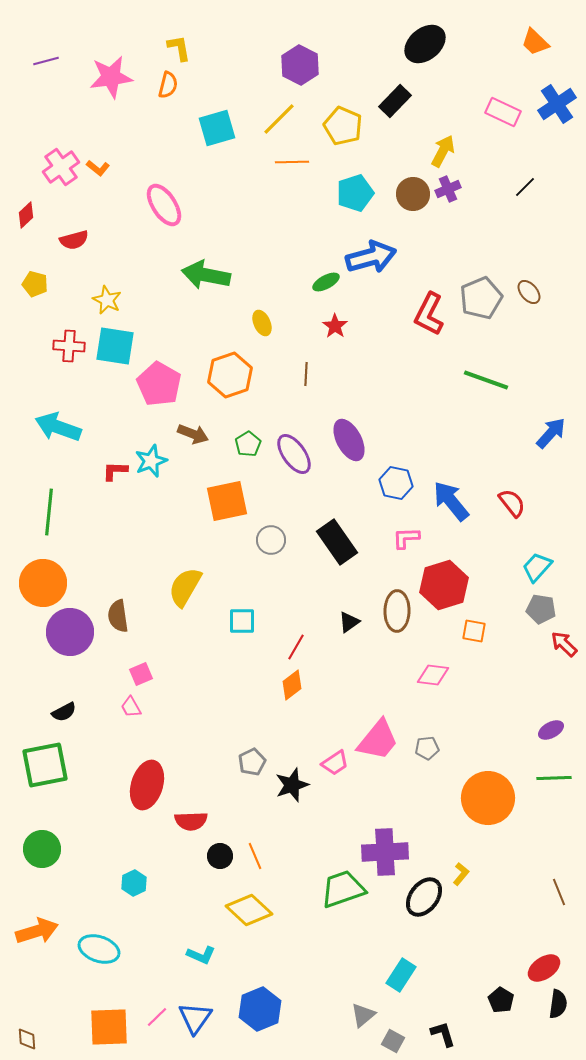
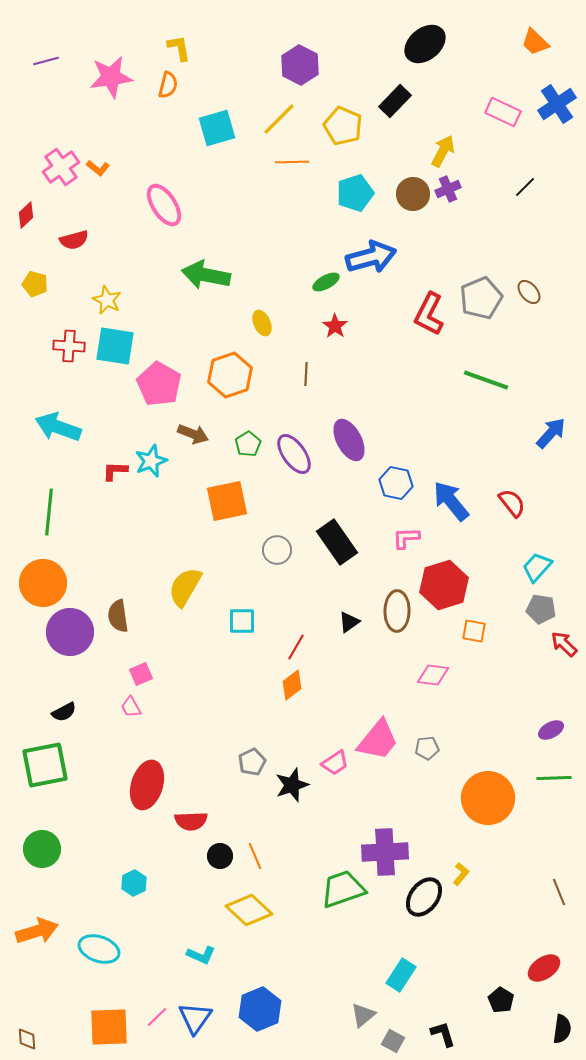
gray circle at (271, 540): moved 6 px right, 10 px down
black semicircle at (558, 1004): moved 4 px right, 25 px down
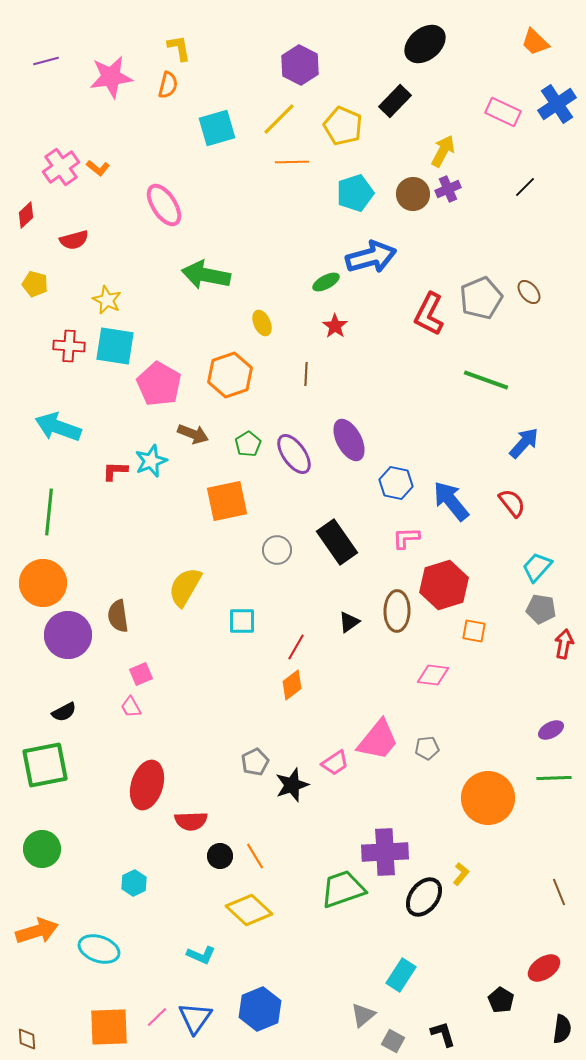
blue arrow at (551, 433): moved 27 px left, 10 px down
purple circle at (70, 632): moved 2 px left, 3 px down
red arrow at (564, 644): rotated 56 degrees clockwise
gray pentagon at (252, 762): moved 3 px right
orange line at (255, 856): rotated 8 degrees counterclockwise
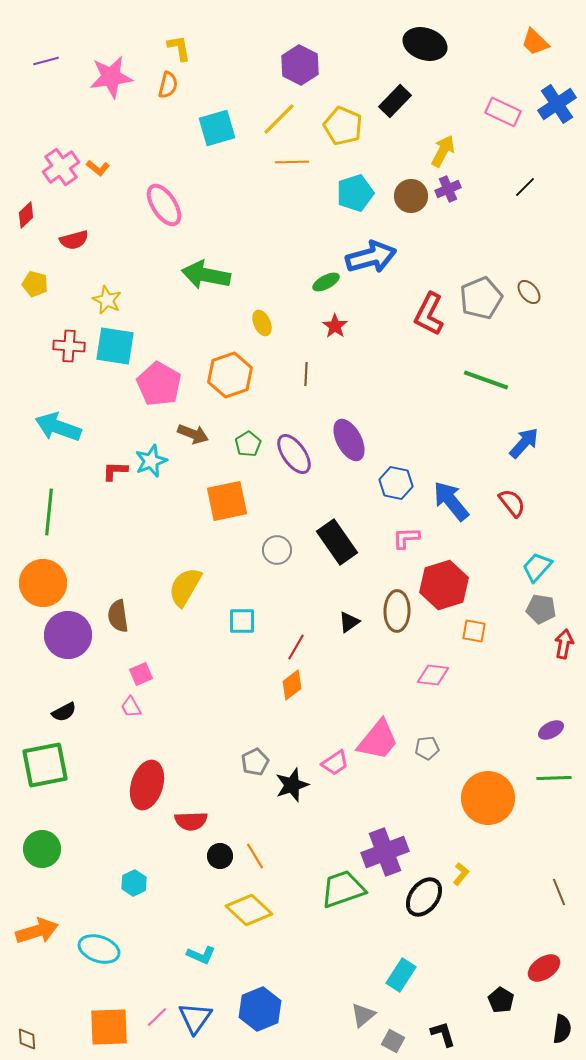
black ellipse at (425, 44): rotated 57 degrees clockwise
brown circle at (413, 194): moved 2 px left, 2 px down
purple cross at (385, 852): rotated 18 degrees counterclockwise
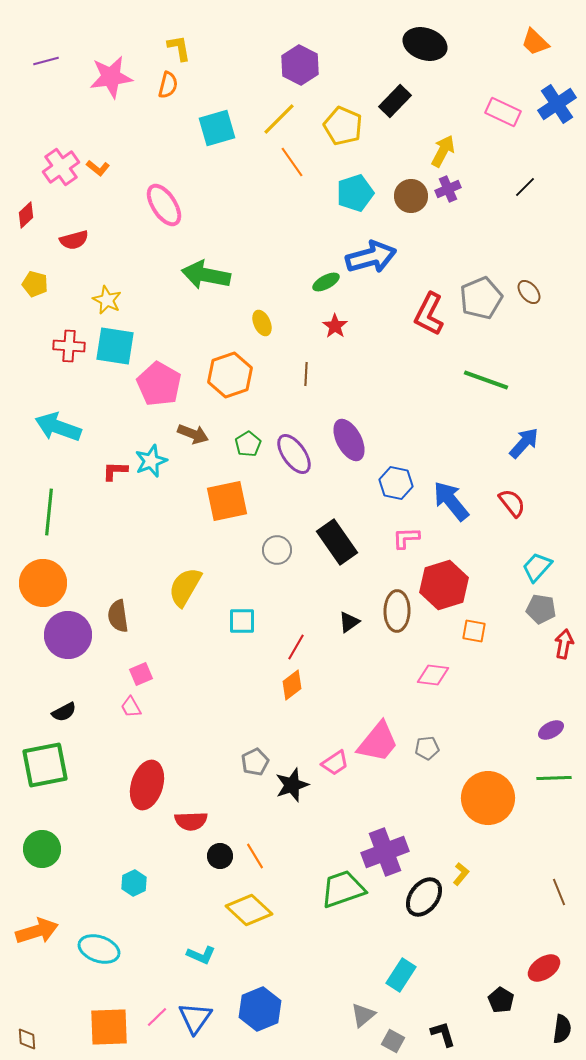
orange line at (292, 162): rotated 56 degrees clockwise
pink trapezoid at (378, 740): moved 2 px down
